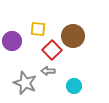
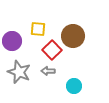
gray star: moved 6 px left, 11 px up
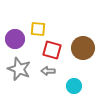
brown circle: moved 10 px right, 12 px down
purple circle: moved 3 px right, 2 px up
red square: rotated 30 degrees counterclockwise
gray star: moved 3 px up
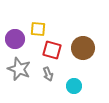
gray arrow: moved 3 px down; rotated 112 degrees counterclockwise
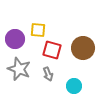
yellow square: moved 1 px down
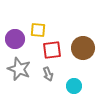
red square: rotated 24 degrees counterclockwise
